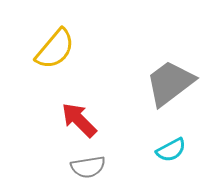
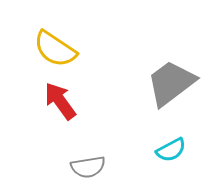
yellow semicircle: rotated 84 degrees clockwise
gray trapezoid: moved 1 px right
red arrow: moved 19 px left, 19 px up; rotated 9 degrees clockwise
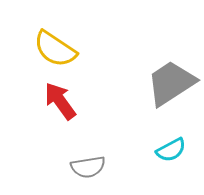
gray trapezoid: rotated 4 degrees clockwise
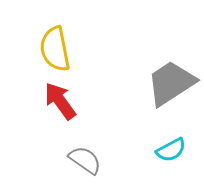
yellow semicircle: rotated 45 degrees clockwise
gray semicircle: moved 3 px left, 7 px up; rotated 136 degrees counterclockwise
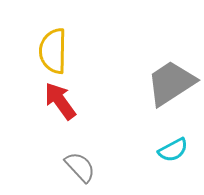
yellow semicircle: moved 2 px left, 2 px down; rotated 12 degrees clockwise
cyan semicircle: moved 2 px right
gray semicircle: moved 5 px left, 7 px down; rotated 12 degrees clockwise
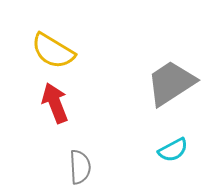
yellow semicircle: rotated 60 degrees counterclockwise
red arrow: moved 5 px left, 2 px down; rotated 15 degrees clockwise
gray semicircle: rotated 40 degrees clockwise
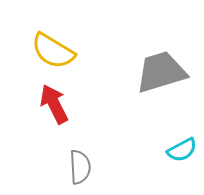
gray trapezoid: moved 10 px left, 11 px up; rotated 16 degrees clockwise
red arrow: moved 1 px left, 1 px down; rotated 6 degrees counterclockwise
cyan semicircle: moved 9 px right
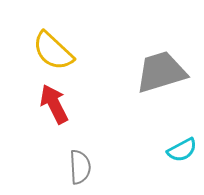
yellow semicircle: rotated 12 degrees clockwise
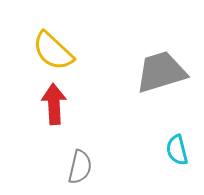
red arrow: rotated 24 degrees clockwise
cyan semicircle: moved 5 px left; rotated 104 degrees clockwise
gray semicircle: rotated 16 degrees clockwise
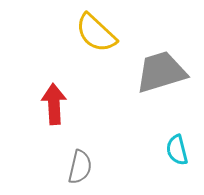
yellow semicircle: moved 43 px right, 18 px up
